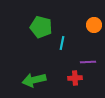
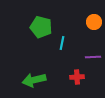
orange circle: moved 3 px up
purple line: moved 5 px right, 5 px up
red cross: moved 2 px right, 1 px up
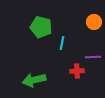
red cross: moved 6 px up
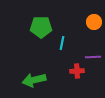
green pentagon: rotated 15 degrees counterclockwise
